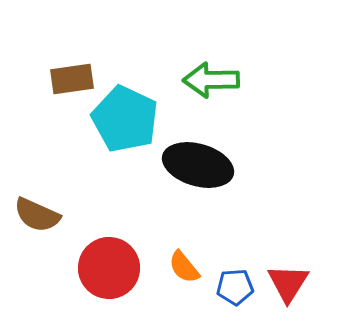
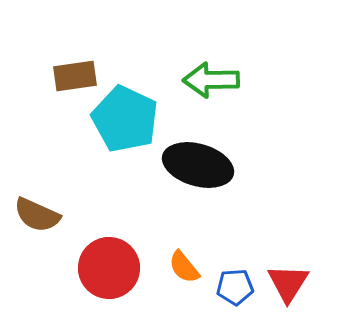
brown rectangle: moved 3 px right, 3 px up
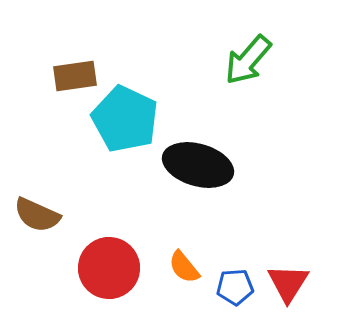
green arrow: moved 37 px right, 20 px up; rotated 48 degrees counterclockwise
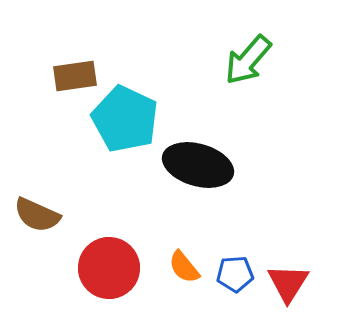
blue pentagon: moved 13 px up
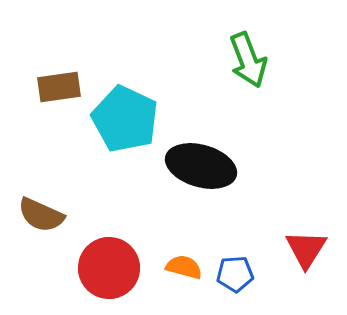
green arrow: rotated 62 degrees counterclockwise
brown rectangle: moved 16 px left, 11 px down
black ellipse: moved 3 px right, 1 px down
brown semicircle: moved 4 px right
orange semicircle: rotated 144 degrees clockwise
red triangle: moved 18 px right, 34 px up
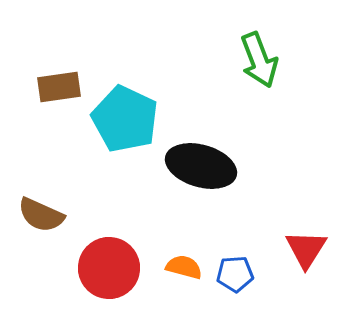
green arrow: moved 11 px right
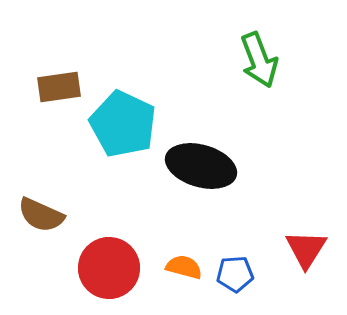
cyan pentagon: moved 2 px left, 5 px down
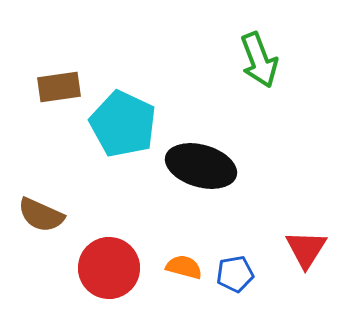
blue pentagon: rotated 6 degrees counterclockwise
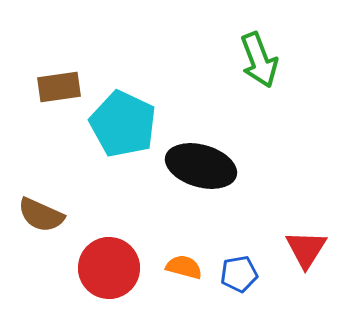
blue pentagon: moved 4 px right
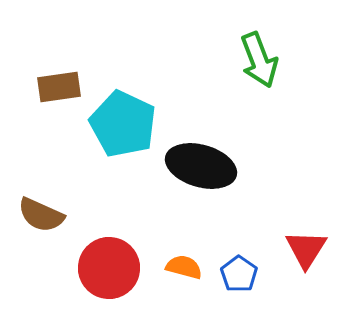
blue pentagon: rotated 27 degrees counterclockwise
